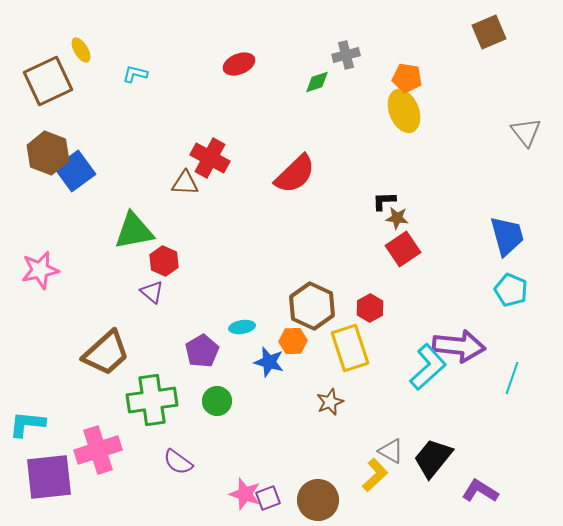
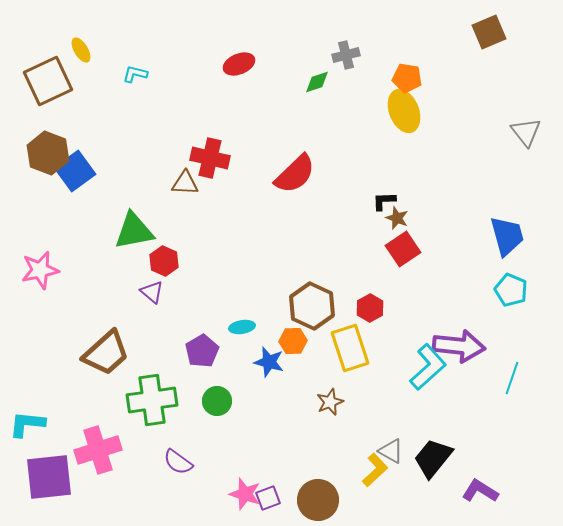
red cross at (210, 158): rotated 15 degrees counterclockwise
brown star at (397, 218): rotated 15 degrees clockwise
yellow L-shape at (375, 475): moved 5 px up
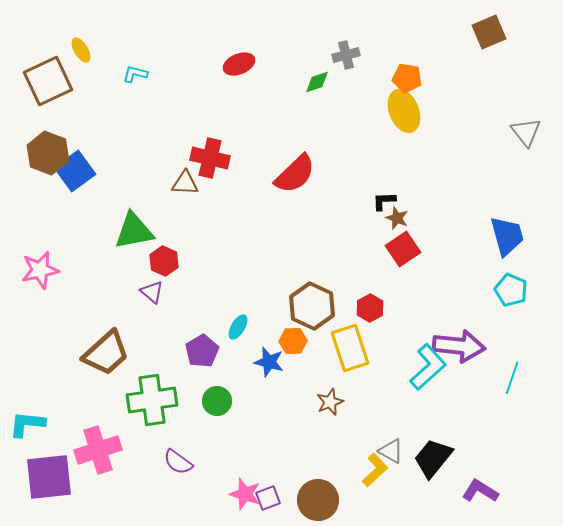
cyan ellipse at (242, 327): moved 4 px left; rotated 50 degrees counterclockwise
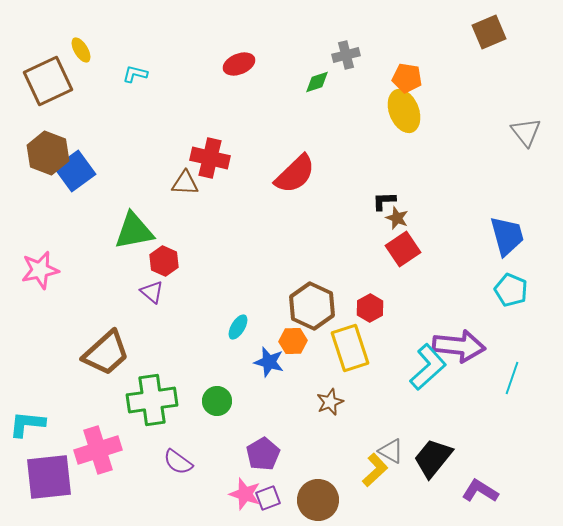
purple pentagon at (202, 351): moved 61 px right, 103 px down
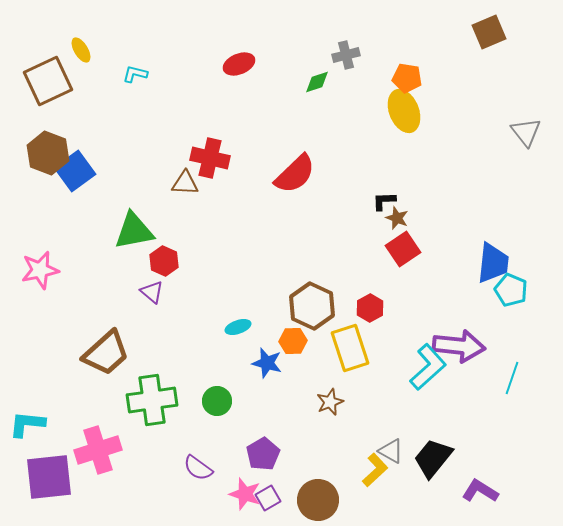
blue trapezoid at (507, 236): moved 14 px left, 27 px down; rotated 21 degrees clockwise
cyan ellipse at (238, 327): rotated 40 degrees clockwise
blue star at (269, 362): moved 2 px left, 1 px down
purple semicircle at (178, 462): moved 20 px right, 6 px down
purple square at (268, 498): rotated 10 degrees counterclockwise
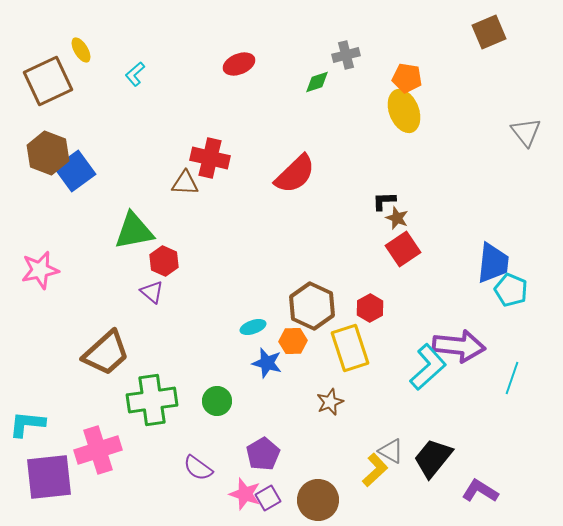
cyan L-shape at (135, 74): rotated 55 degrees counterclockwise
cyan ellipse at (238, 327): moved 15 px right
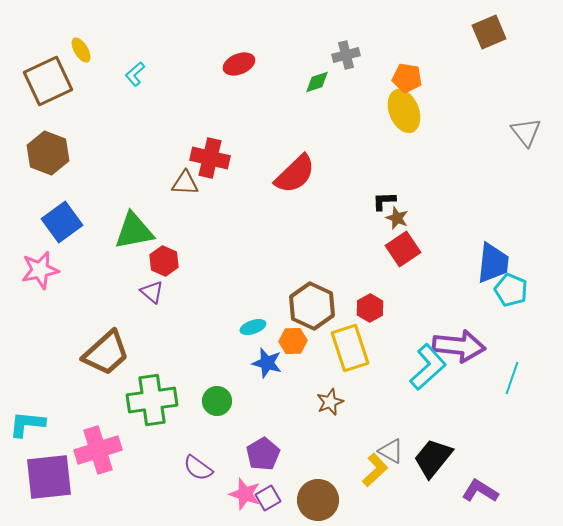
blue square at (75, 171): moved 13 px left, 51 px down
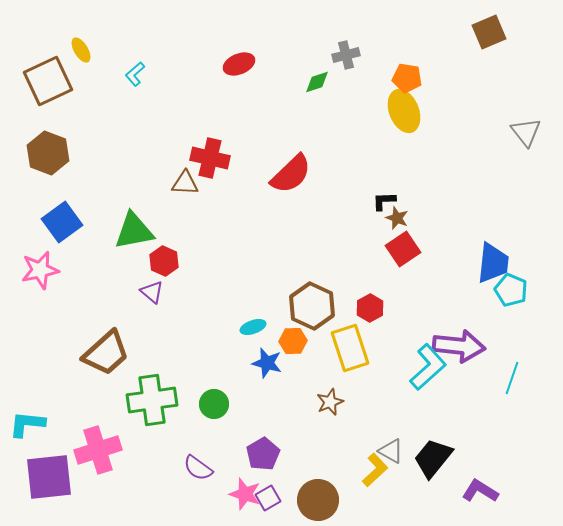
red semicircle at (295, 174): moved 4 px left
green circle at (217, 401): moved 3 px left, 3 px down
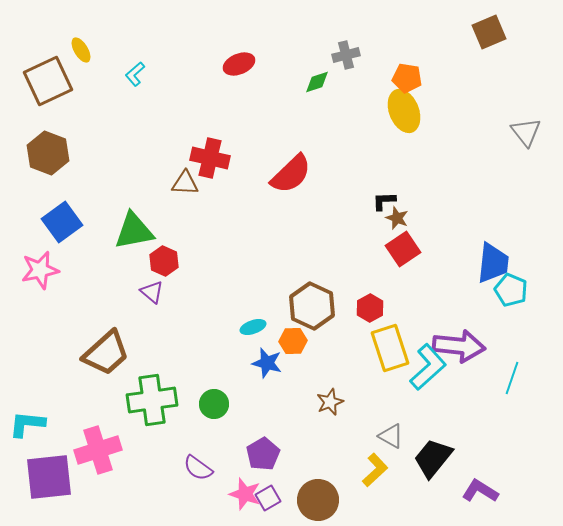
yellow rectangle at (350, 348): moved 40 px right
gray triangle at (391, 451): moved 15 px up
